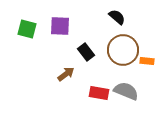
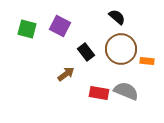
purple square: rotated 25 degrees clockwise
brown circle: moved 2 px left, 1 px up
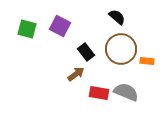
brown arrow: moved 10 px right
gray semicircle: moved 1 px down
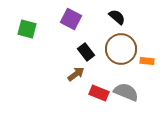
purple square: moved 11 px right, 7 px up
red rectangle: rotated 12 degrees clockwise
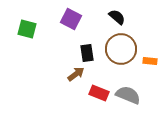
black rectangle: moved 1 px right, 1 px down; rotated 30 degrees clockwise
orange rectangle: moved 3 px right
gray semicircle: moved 2 px right, 3 px down
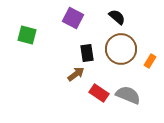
purple square: moved 2 px right, 1 px up
green square: moved 6 px down
orange rectangle: rotated 64 degrees counterclockwise
red rectangle: rotated 12 degrees clockwise
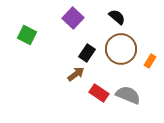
purple square: rotated 15 degrees clockwise
green square: rotated 12 degrees clockwise
black rectangle: rotated 42 degrees clockwise
